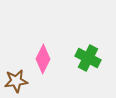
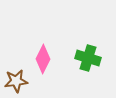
green cross: rotated 10 degrees counterclockwise
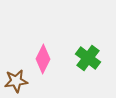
green cross: rotated 20 degrees clockwise
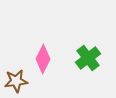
green cross: rotated 15 degrees clockwise
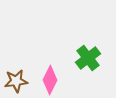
pink diamond: moved 7 px right, 21 px down
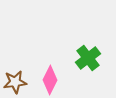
brown star: moved 1 px left, 1 px down
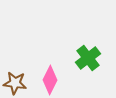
brown star: moved 1 px down; rotated 15 degrees clockwise
